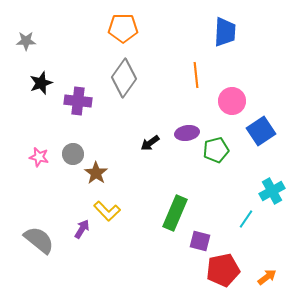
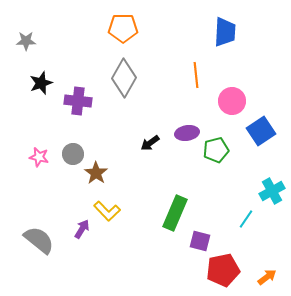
gray diamond: rotated 6 degrees counterclockwise
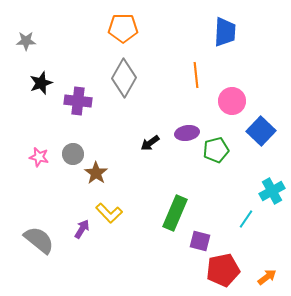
blue square: rotated 12 degrees counterclockwise
yellow L-shape: moved 2 px right, 2 px down
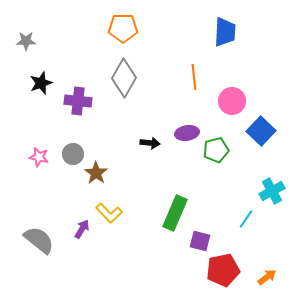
orange line: moved 2 px left, 2 px down
black arrow: rotated 138 degrees counterclockwise
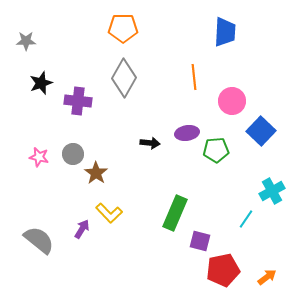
green pentagon: rotated 10 degrees clockwise
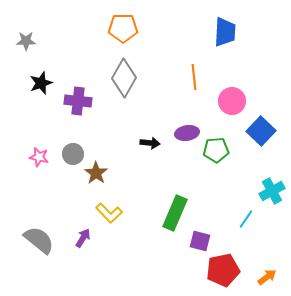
purple arrow: moved 1 px right, 9 px down
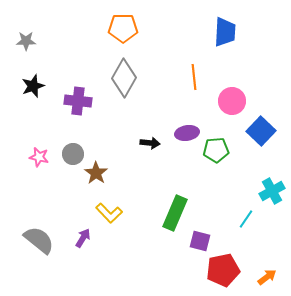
black star: moved 8 px left, 3 px down
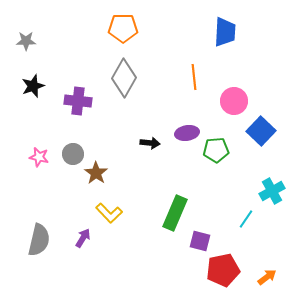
pink circle: moved 2 px right
gray semicircle: rotated 64 degrees clockwise
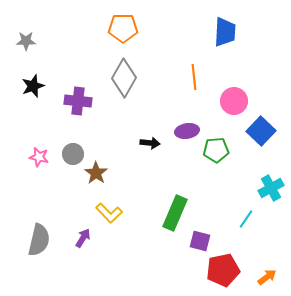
purple ellipse: moved 2 px up
cyan cross: moved 1 px left, 3 px up
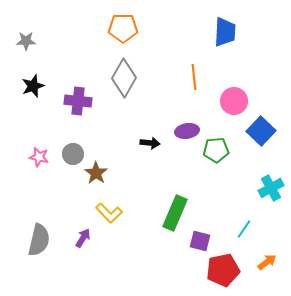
cyan line: moved 2 px left, 10 px down
orange arrow: moved 15 px up
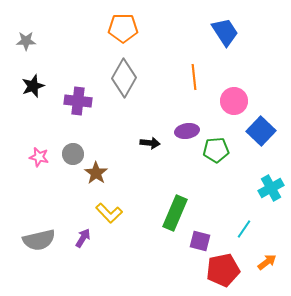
blue trapezoid: rotated 36 degrees counterclockwise
gray semicircle: rotated 64 degrees clockwise
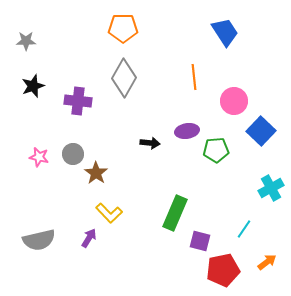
purple arrow: moved 6 px right
